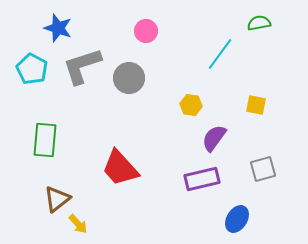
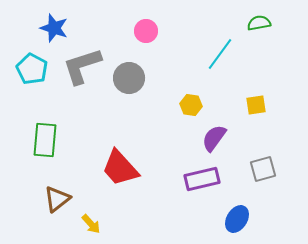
blue star: moved 4 px left
yellow square: rotated 20 degrees counterclockwise
yellow arrow: moved 13 px right
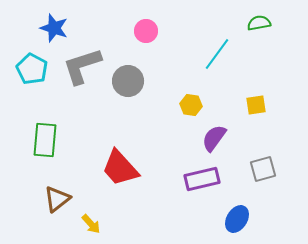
cyan line: moved 3 px left
gray circle: moved 1 px left, 3 px down
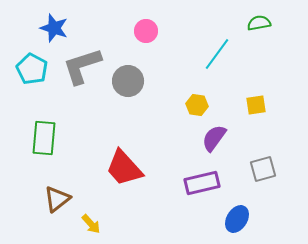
yellow hexagon: moved 6 px right
green rectangle: moved 1 px left, 2 px up
red trapezoid: moved 4 px right
purple rectangle: moved 4 px down
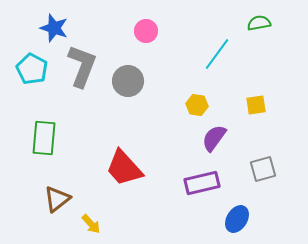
gray L-shape: rotated 129 degrees clockwise
